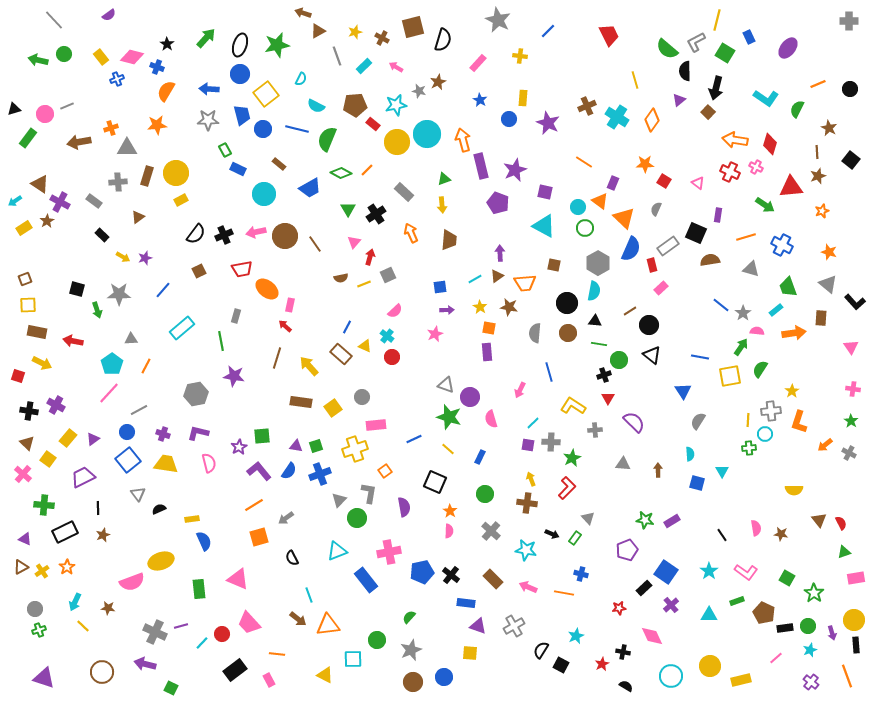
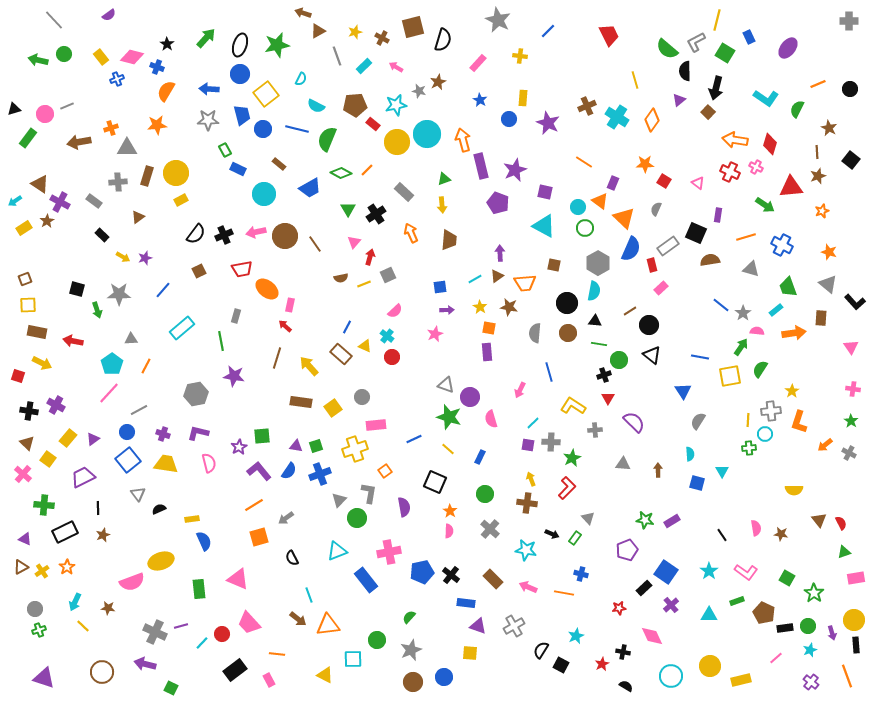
gray cross at (491, 531): moved 1 px left, 2 px up
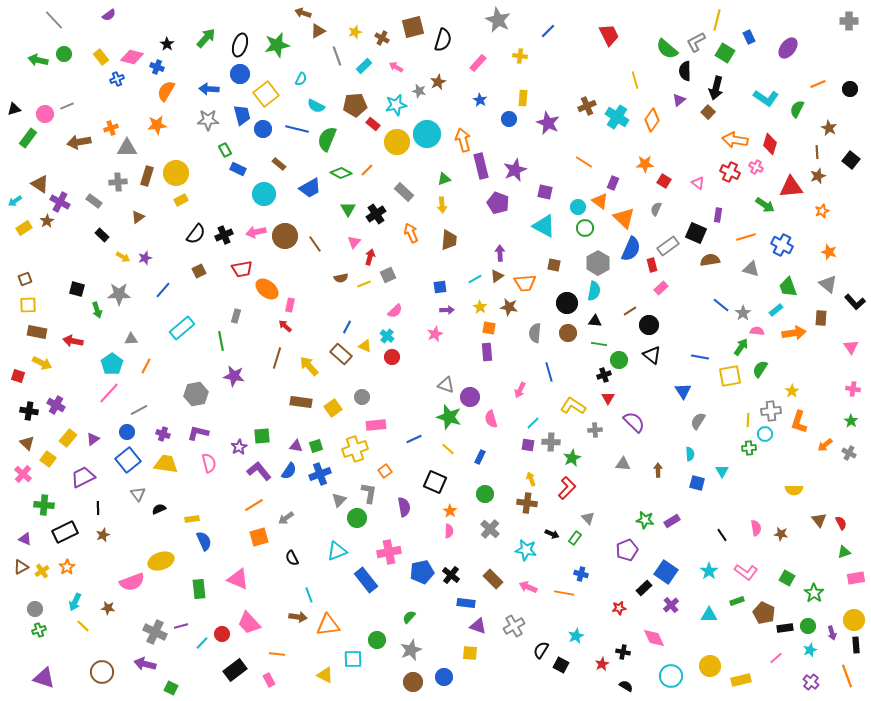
brown arrow at (298, 619): moved 2 px up; rotated 30 degrees counterclockwise
pink diamond at (652, 636): moved 2 px right, 2 px down
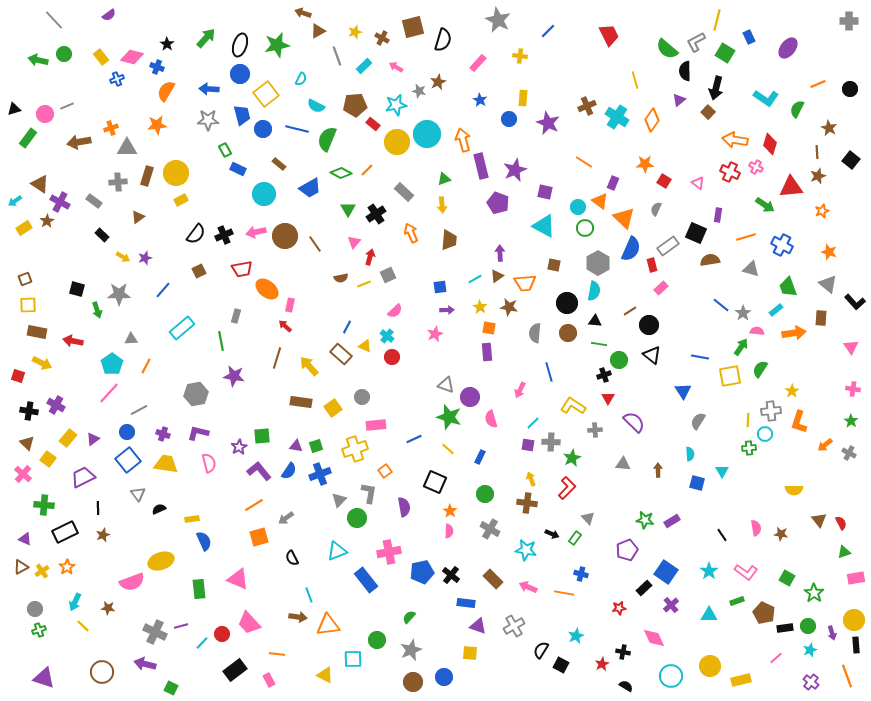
gray cross at (490, 529): rotated 12 degrees counterclockwise
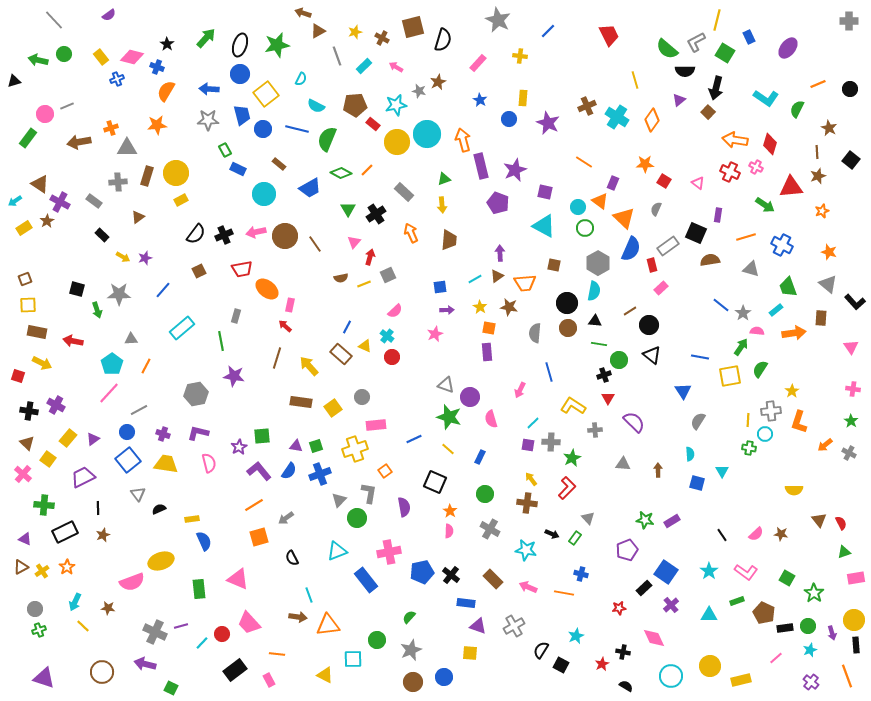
black semicircle at (685, 71): rotated 90 degrees counterclockwise
black triangle at (14, 109): moved 28 px up
brown circle at (568, 333): moved 5 px up
green cross at (749, 448): rotated 16 degrees clockwise
yellow arrow at (531, 479): rotated 16 degrees counterclockwise
pink semicircle at (756, 528): moved 6 px down; rotated 56 degrees clockwise
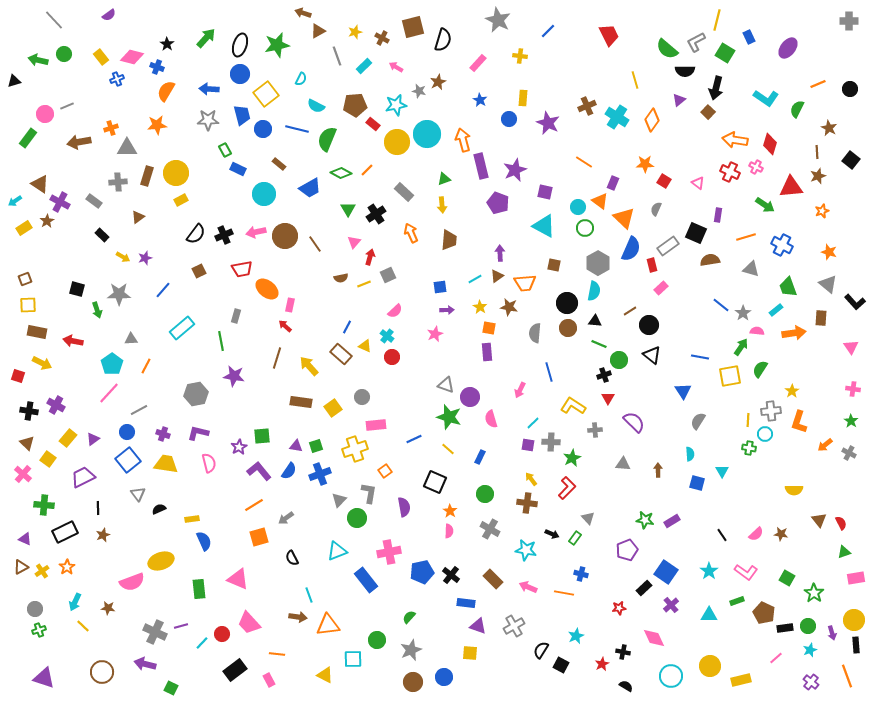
green line at (599, 344): rotated 14 degrees clockwise
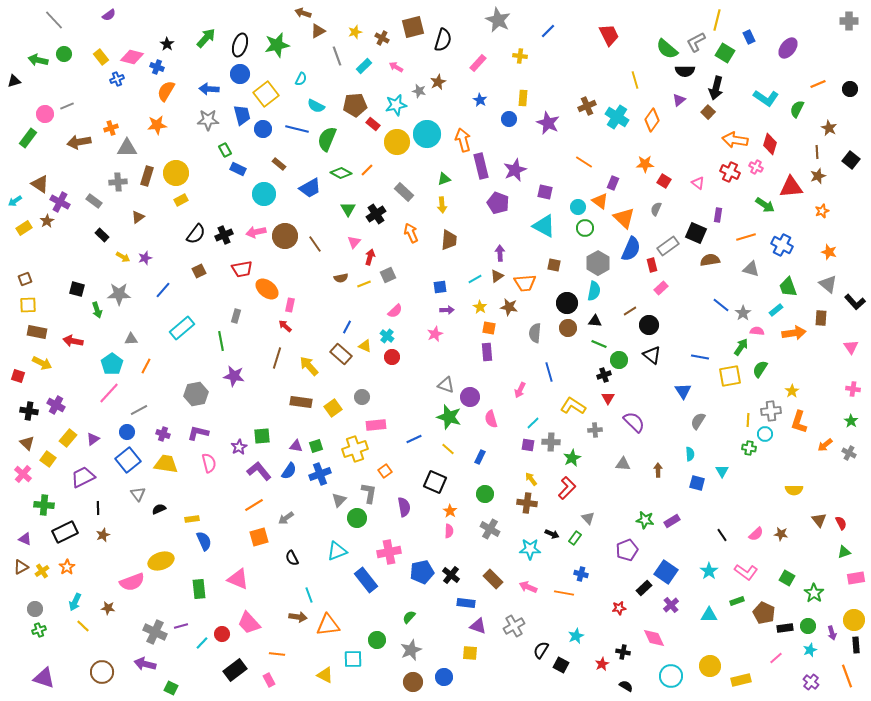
cyan star at (526, 550): moved 4 px right, 1 px up; rotated 10 degrees counterclockwise
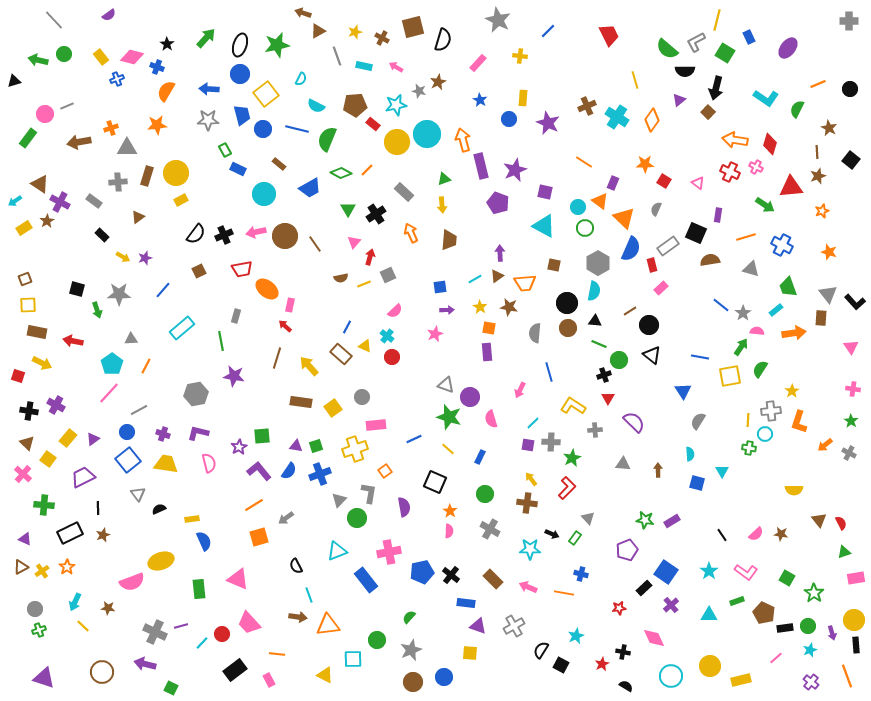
cyan rectangle at (364, 66): rotated 56 degrees clockwise
gray triangle at (828, 284): moved 10 px down; rotated 12 degrees clockwise
black rectangle at (65, 532): moved 5 px right, 1 px down
black semicircle at (292, 558): moved 4 px right, 8 px down
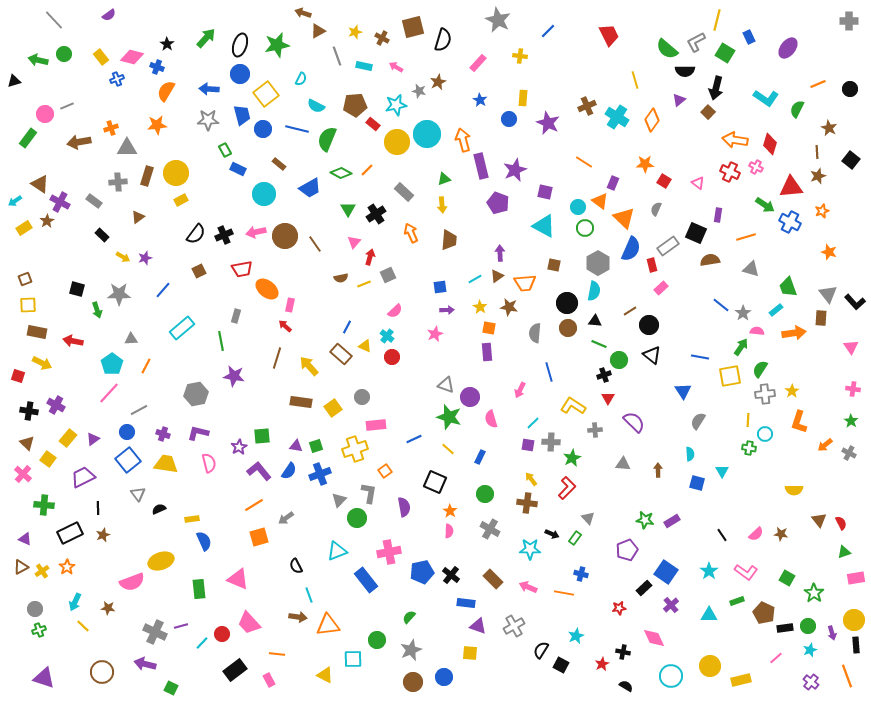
blue cross at (782, 245): moved 8 px right, 23 px up
gray cross at (771, 411): moved 6 px left, 17 px up
